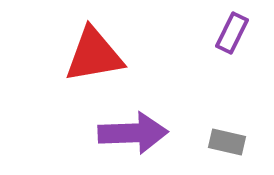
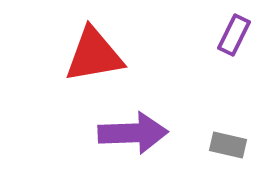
purple rectangle: moved 2 px right, 2 px down
gray rectangle: moved 1 px right, 3 px down
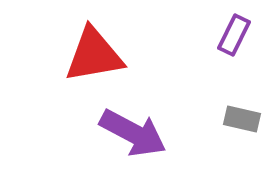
purple arrow: rotated 30 degrees clockwise
gray rectangle: moved 14 px right, 26 px up
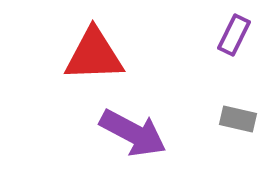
red triangle: rotated 8 degrees clockwise
gray rectangle: moved 4 px left
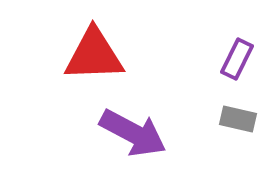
purple rectangle: moved 3 px right, 24 px down
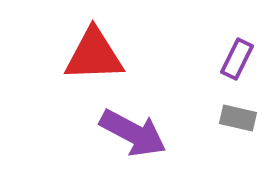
gray rectangle: moved 1 px up
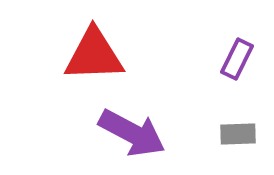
gray rectangle: moved 16 px down; rotated 15 degrees counterclockwise
purple arrow: moved 1 px left
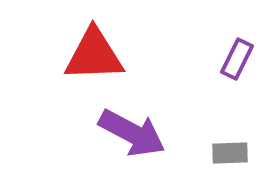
gray rectangle: moved 8 px left, 19 px down
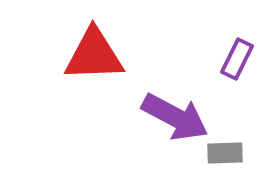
purple arrow: moved 43 px right, 16 px up
gray rectangle: moved 5 px left
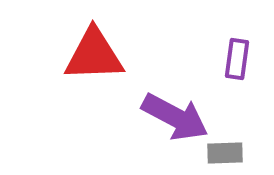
purple rectangle: rotated 18 degrees counterclockwise
